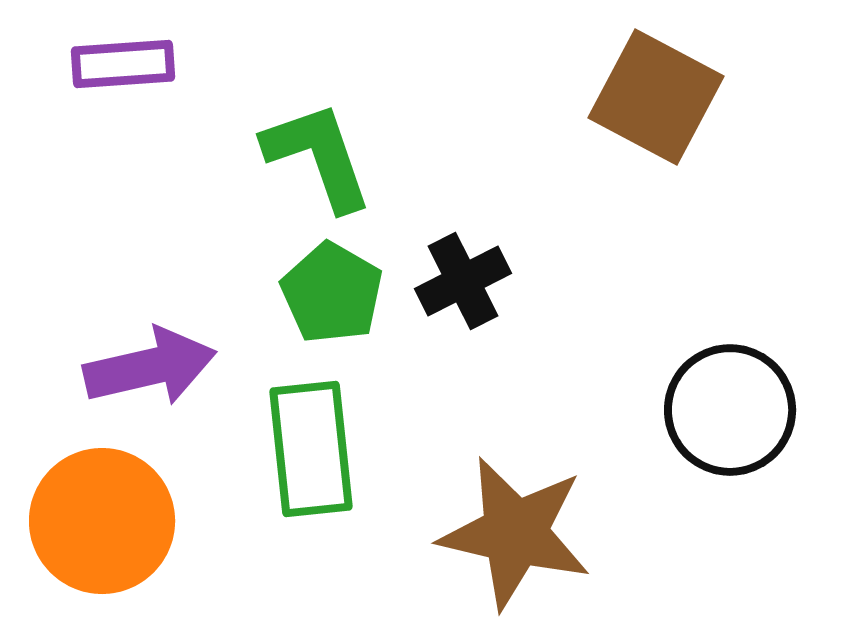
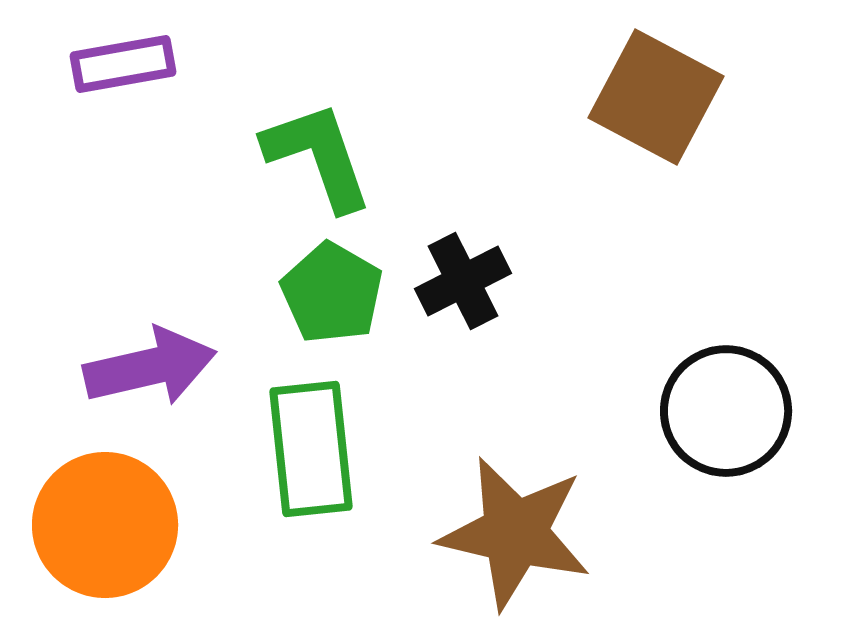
purple rectangle: rotated 6 degrees counterclockwise
black circle: moved 4 px left, 1 px down
orange circle: moved 3 px right, 4 px down
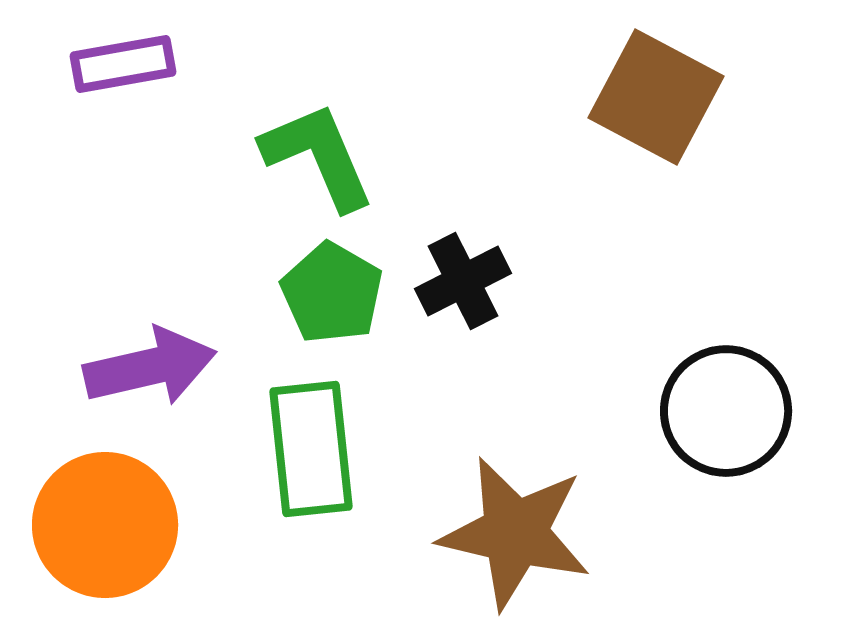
green L-shape: rotated 4 degrees counterclockwise
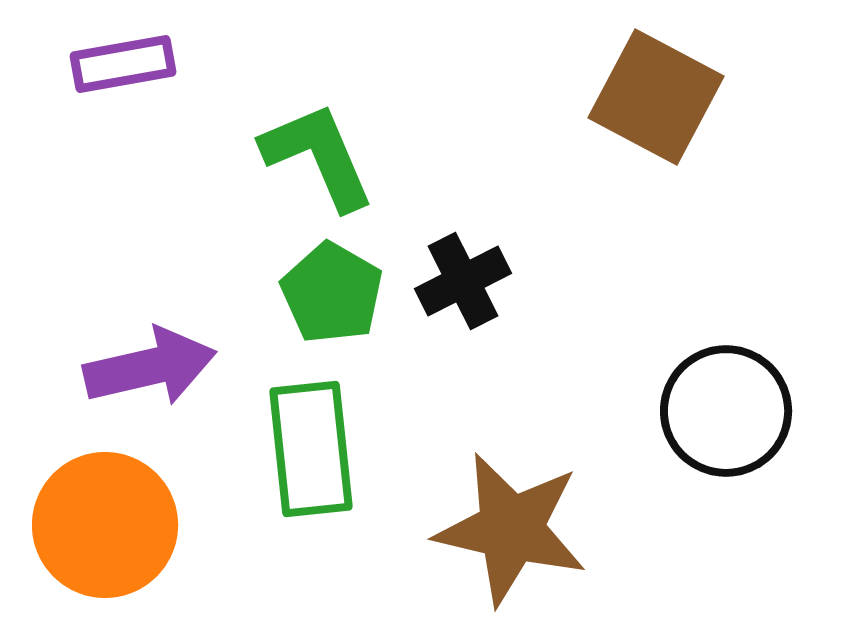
brown star: moved 4 px left, 4 px up
